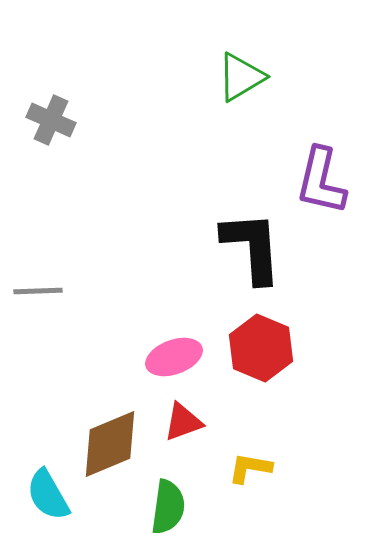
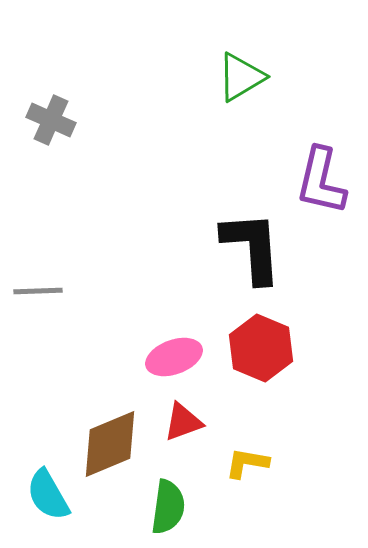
yellow L-shape: moved 3 px left, 5 px up
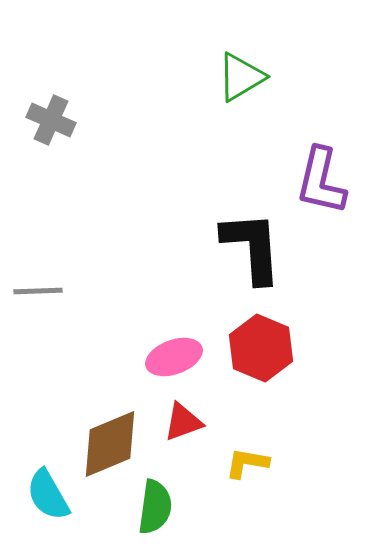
green semicircle: moved 13 px left
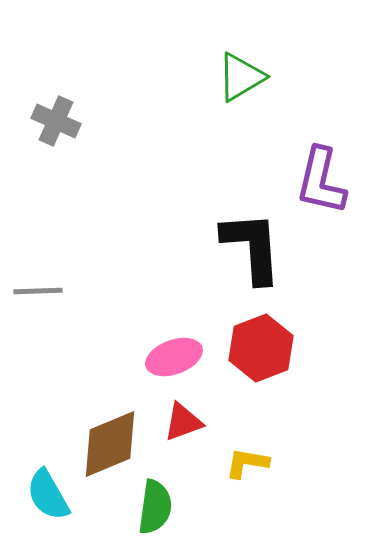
gray cross: moved 5 px right, 1 px down
red hexagon: rotated 16 degrees clockwise
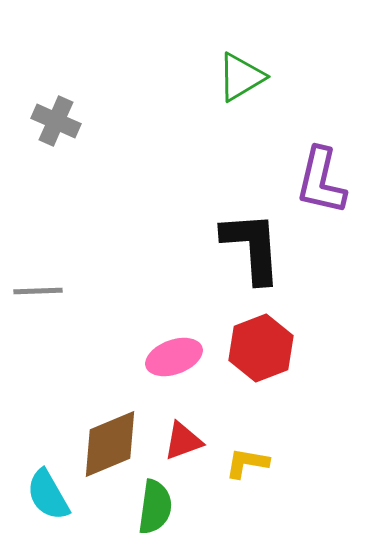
red triangle: moved 19 px down
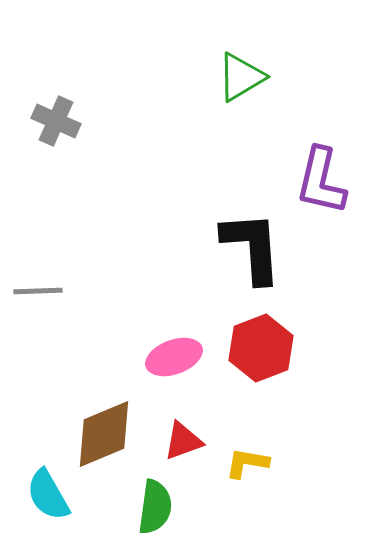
brown diamond: moved 6 px left, 10 px up
